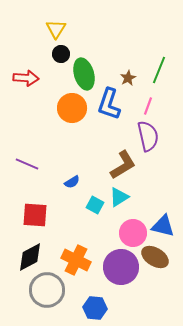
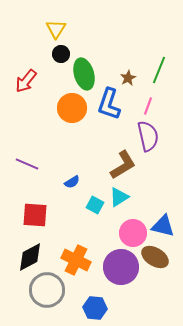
red arrow: moved 3 px down; rotated 125 degrees clockwise
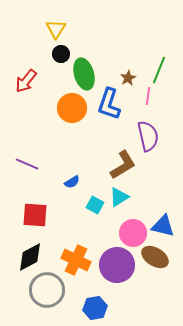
pink line: moved 10 px up; rotated 12 degrees counterclockwise
purple circle: moved 4 px left, 2 px up
blue hexagon: rotated 15 degrees counterclockwise
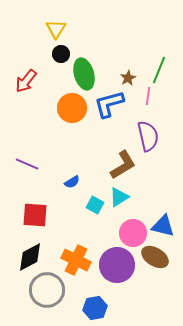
blue L-shape: rotated 56 degrees clockwise
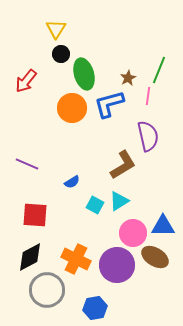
cyan triangle: moved 4 px down
blue triangle: rotated 15 degrees counterclockwise
orange cross: moved 1 px up
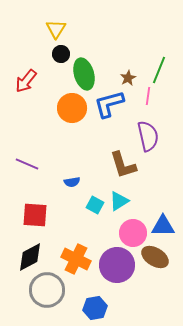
brown L-shape: rotated 104 degrees clockwise
blue semicircle: rotated 21 degrees clockwise
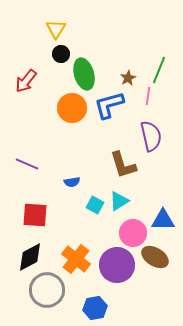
blue L-shape: moved 1 px down
purple semicircle: moved 3 px right
blue triangle: moved 6 px up
orange cross: rotated 12 degrees clockwise
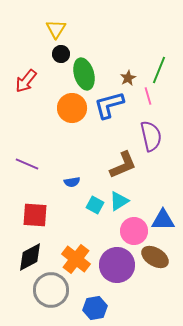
pink line: rotated 24 degrees counterclockwise
brown L-shape: rotated 96 degrees counterclockwise
pink circle: moved 1 px right, 2 px up
gray circle: moved 4 px right
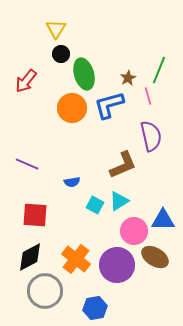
gray circle: moved 6 px left, 1 px down
